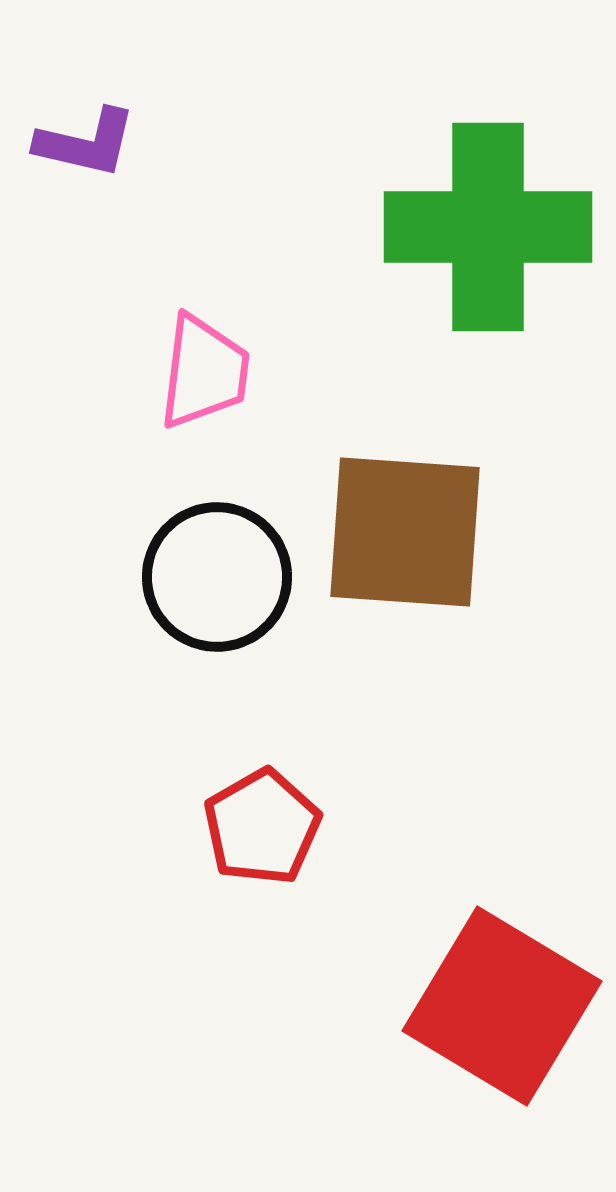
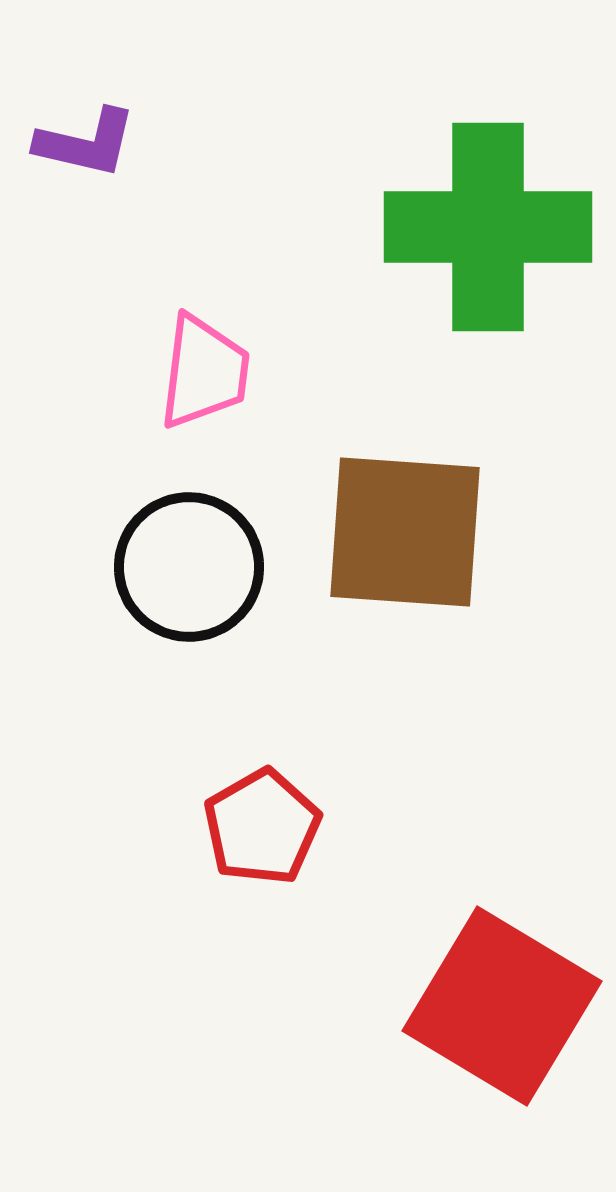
black circle: moved 28 px left, 10 px up
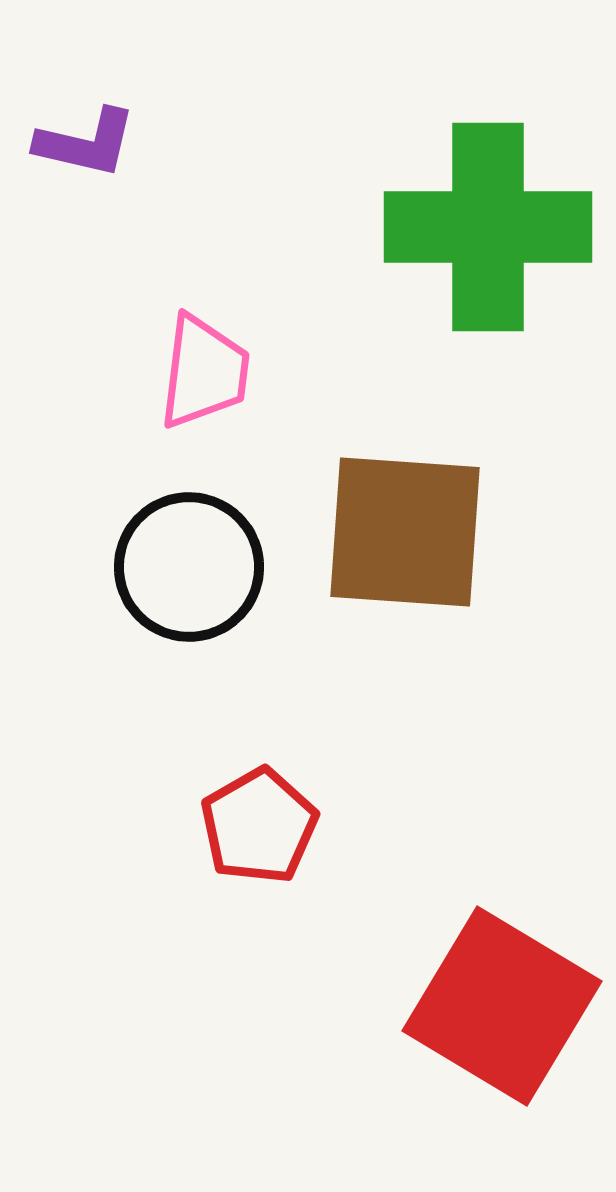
red pentagon: moved 3 px left, 1 px up
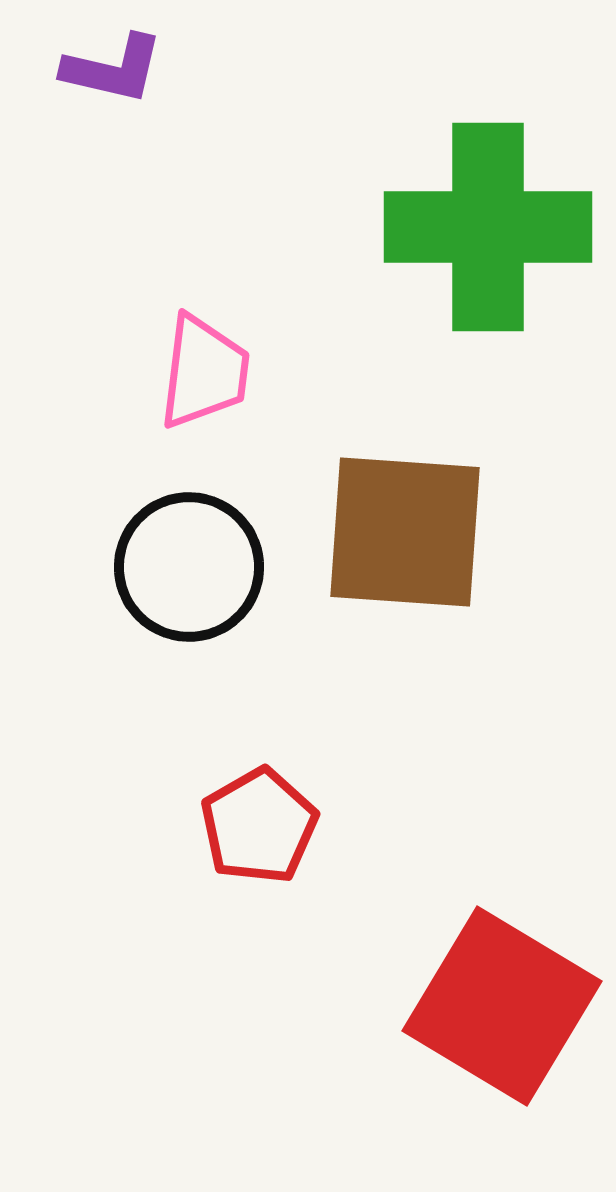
purple L-shape: moved 27 px right, 74 px up
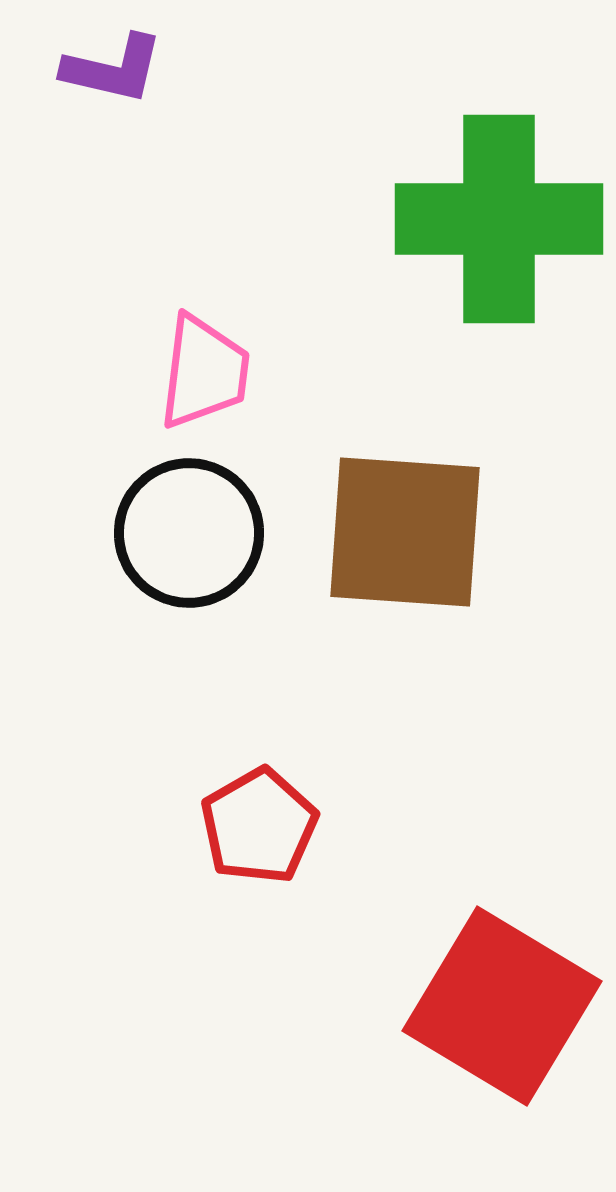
green cross: moved 11 px right, 8 px up
black circle: moved 34 px up
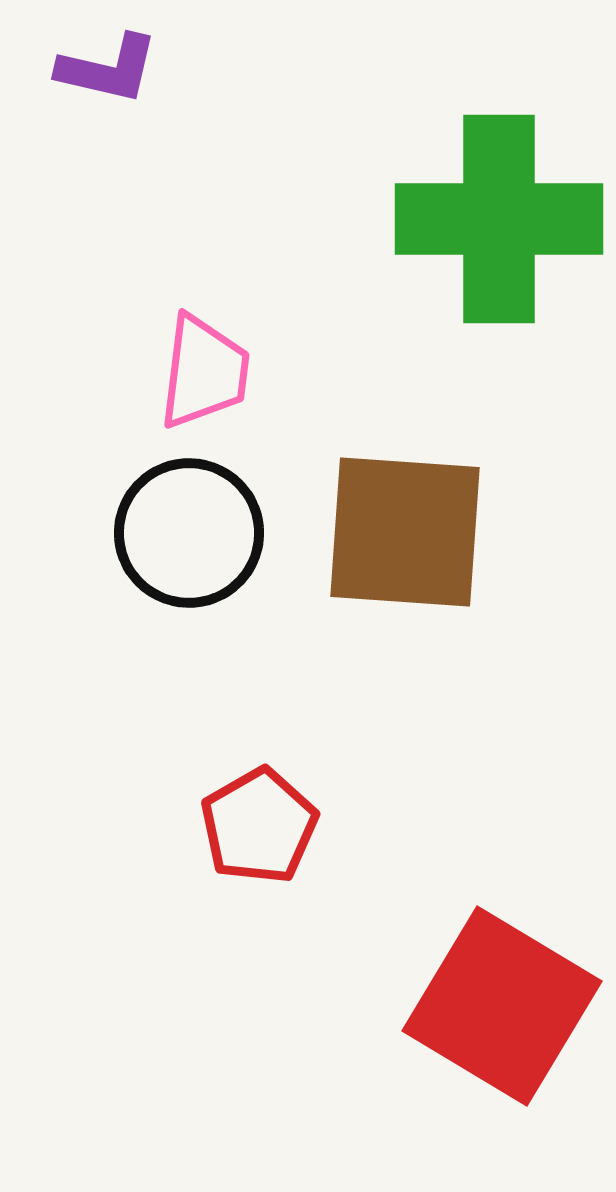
purple L-shape: moved 5 px left
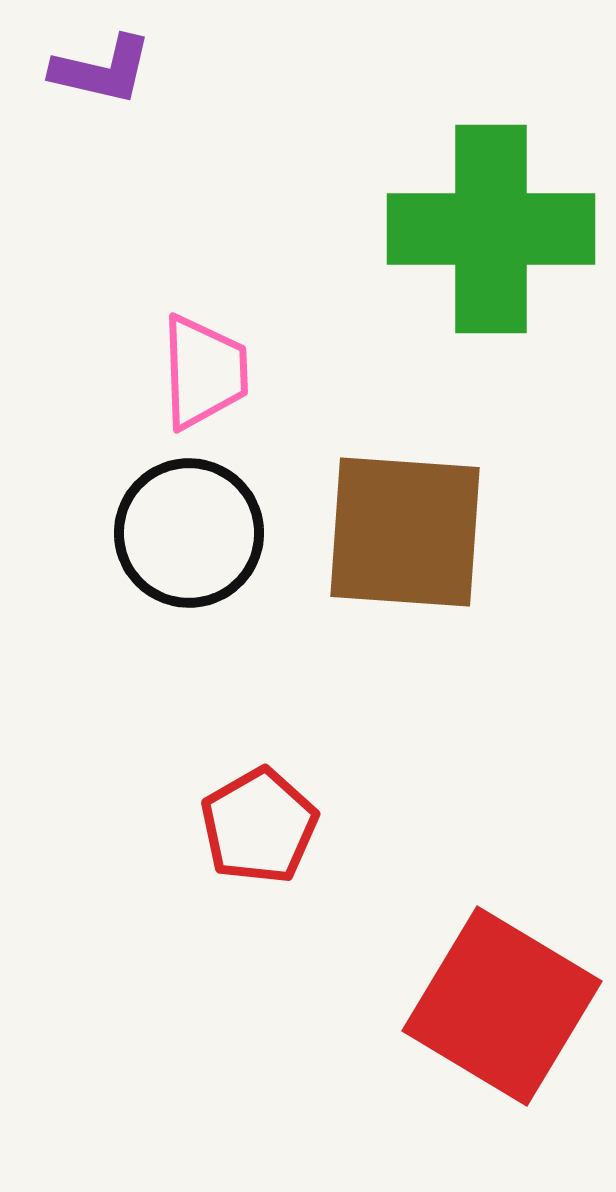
purple L-shape: moved 6 px left, 1 px down
green cross: moved 8 px left, 10 px down
pink trapezoid: rotated 9 degrees counterclockwise
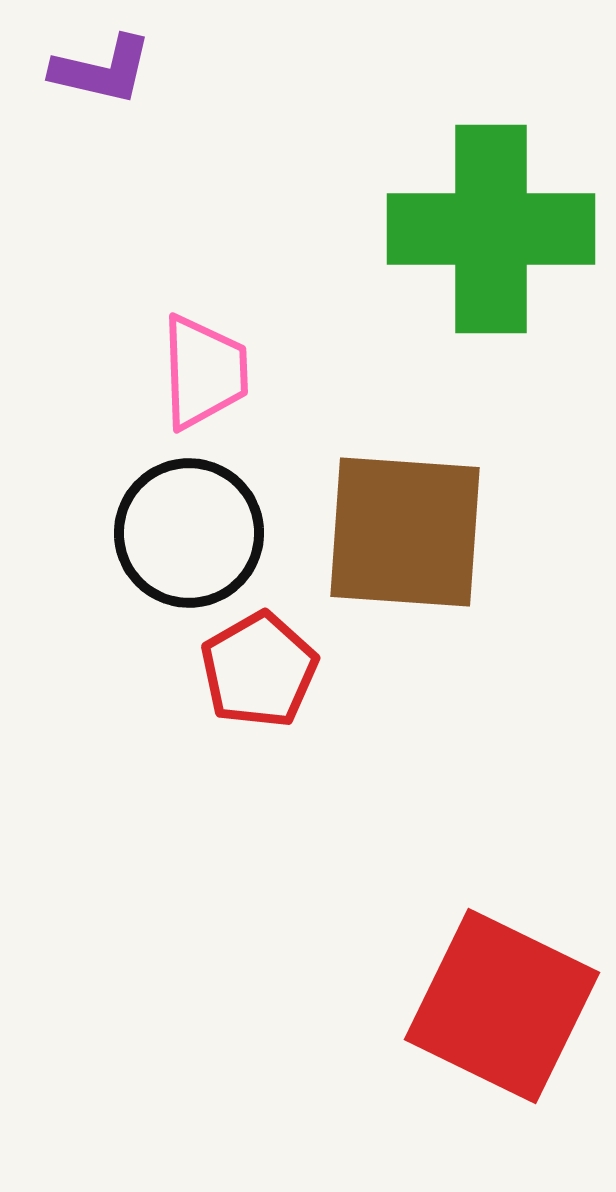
red pentagon: moved 156 px up
red square: rotated 5 degrees counterclockwise
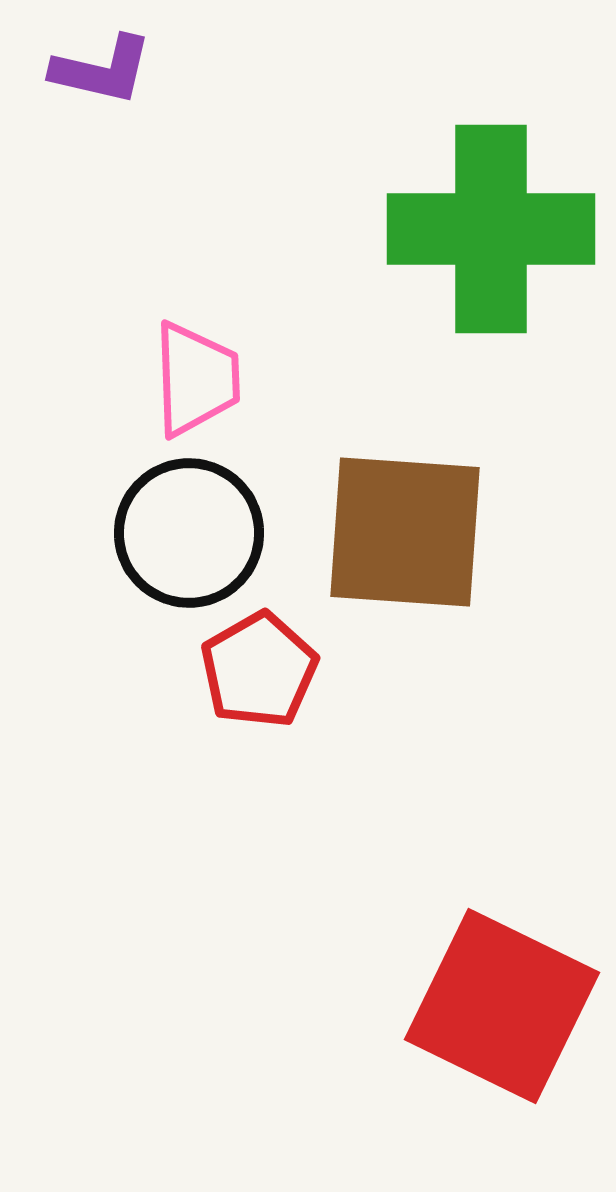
pink trapezoid: moved 8 px left, 7 px down
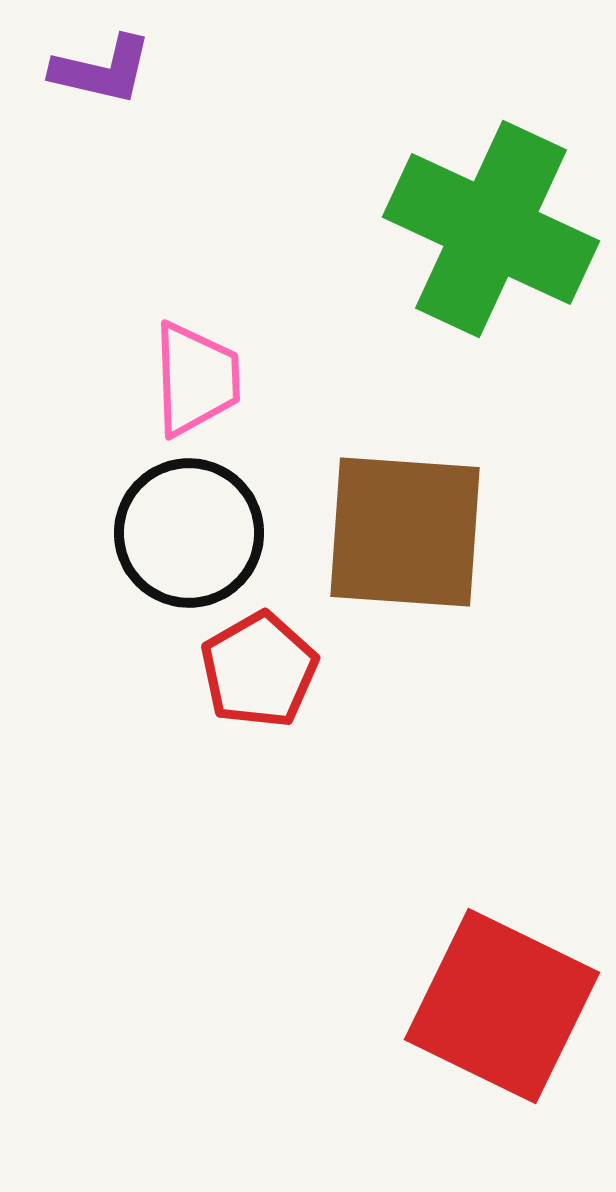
green cross: rotated 25 degrees clockwise
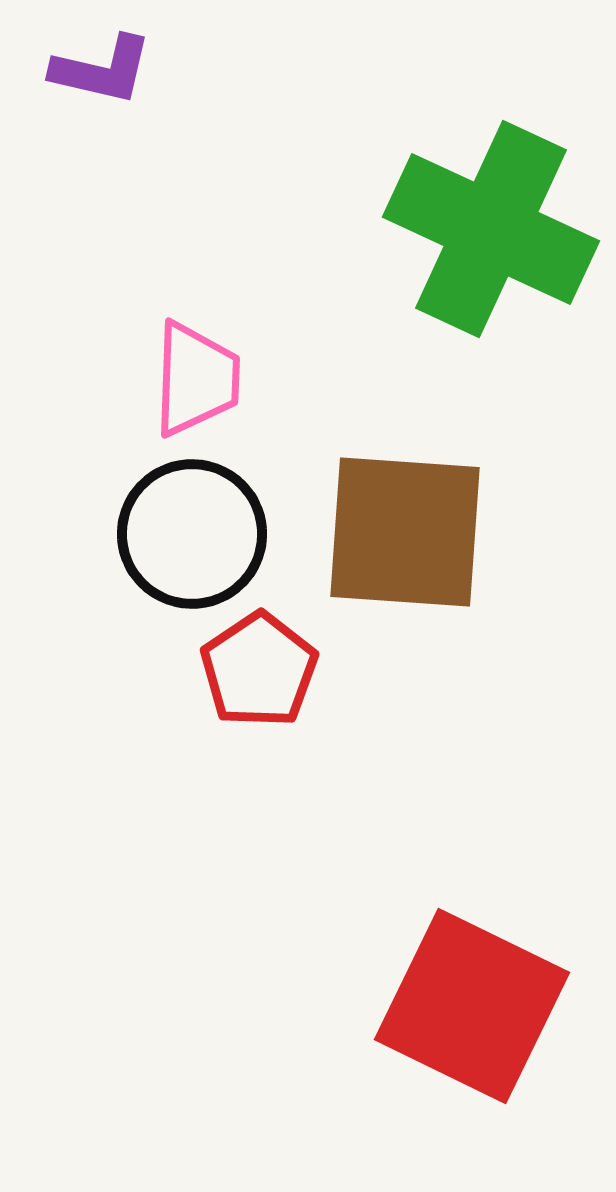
pink trapezoid: rotated 4 degrees clockwise
black circle: moved 3 px right, 1 px down
red pentagon: rotated 4 degrees counterclockwise
red square: moved 30 px left
